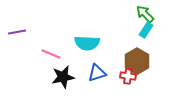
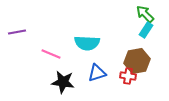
brown hexagon: rotated 20 degrees clockwise
black star: moved 5 px down; rotated 20 degrees clockwise
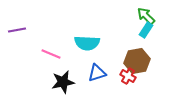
green arrow: moved 1 px right, 2 px down
purple line: moved 2 px up
red cross: rotated 21 degrees clockwise
black star: rotated 20 degrees counterclockwise
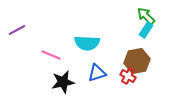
purple line: rotated 18 degrees counterclockwise
pink line: moved 1 px down
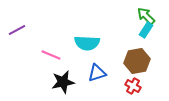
red cross: moved 5 px right, 10 px down
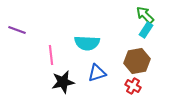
green arrow: moved 1 px left, 1 px up
purple line: rotated 48 degrees clockwise
pink line: rotated 60 degrees clockwise
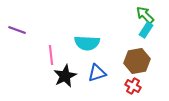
black star: moved 2 px right, 6 px up; rotated 15 degrees counterclockwise
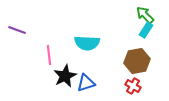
pink line: moved 2 px left
blue triangle: moved 11 px left, 10 px down
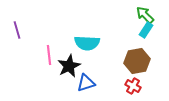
purple line: rotated 54 degrees clockwise
black star: moved 4 px right, 10 px up
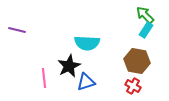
purple line: rotated 60 degrees counterclockwise
pink line: moved 5 px left, 23 px down
brown hexagon: rotated 20 degrees clockwise
blue triangle: moved 1 px up
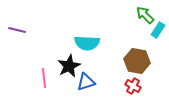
cyan rectangle: moved 12 px right
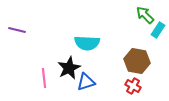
black star: moved 2 px down
